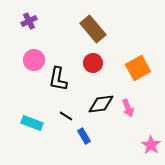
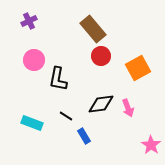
red circle: moved 8 px right, 7 px up
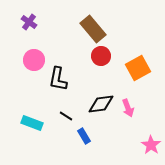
purple cross: moved 1 px down; rotated 28 degrees counterclockwise
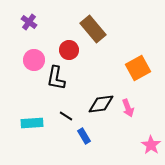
red circle: moved 32 px left, 6 px up
black L-shape: moved 2 px left, 1 px up
cyan rectangle: rotated 25 degrees counterclockwise
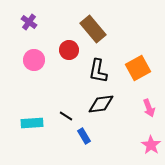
black L-shape: moved 42 px right, 7 px up
pink arrow: moved 21 px right
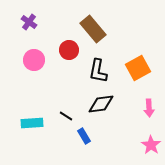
pink arrow: rotated 18 degrees clockwise
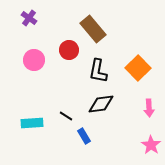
purple cross: moved 4 px up
orange square: rotated 15 degrees counterclockwise
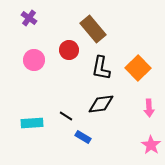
black L-shape: moved 3 px right, 3 px up
blue rectangle: moved 1 px left, 1 px down; rotated 28 degrees counterclockwise
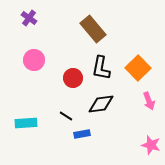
red circle: moved 4 px right, 28 px down
pink arrow: moved 7 px up; rotated 18 degrees counterclockwise
cyan rectangle: moved 6 px left
blue rectangle: moved 1 px left, 3 px up; rotated 42 degrees counterclockwise
pink star: rotated 18 degrees counterclockwise
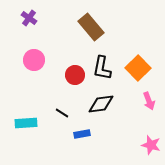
brown rectangle: moved 2 px left, 2 px up
black L-shape: moved 1 px right
red circle: moved 2 px right, 3 px up
black line: moved 4 px left, 3 px up
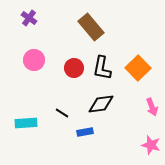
red circle: moved 1 px left, 7 px up
pink arrow: moved 3 px right, 6 px down
blue rectangle: moved 3 px right, 2 px up
